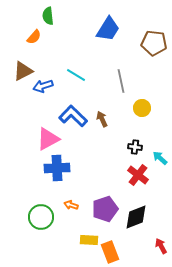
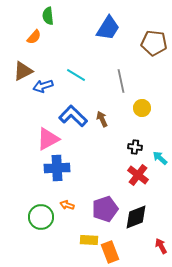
blue trapezoid: moved 1 px up
orange arrow: moved 4 px left
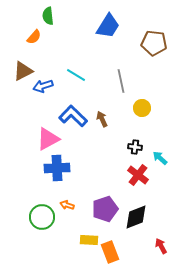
blue trapezoid: moved 2 px up
green circle: moved 1 px right
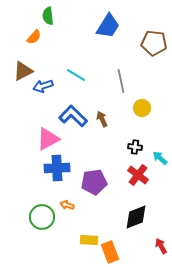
purple pentagon: moved 11 px left, 27 px up; rotated 10 degrees clockwise
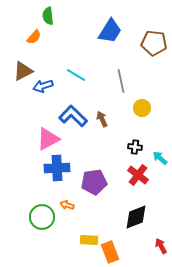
blue trapezoid: moved 2 px right, 5 px down
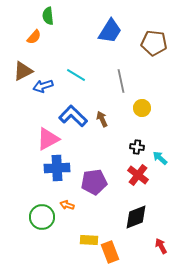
black cross: moved 2 px right
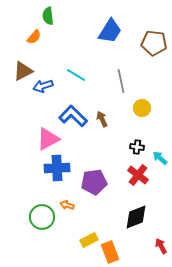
yellow rectangle: rotated 30 degrees counterclockwise
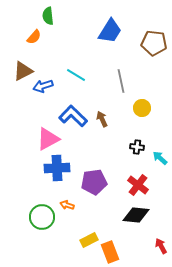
red cross: moved 10 px down
black diamond: moved 2 px up; rotated 28 degrees clockwise
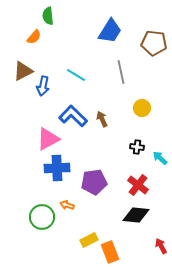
gray line: moved 9 px up
blue arrow: rotated 60 degrees counterclockwise
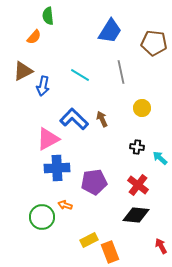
cyan line: moved 4 px right
blue L-shape: moved 1 px right, 3 px down
orange arrow: moved 2 px left
